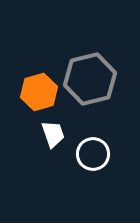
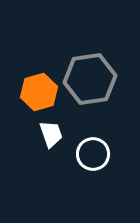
gray hexagon: rotated 6 degrees clockwise
white trapezoid: moved 2 px left
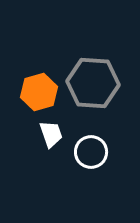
gray hexagon: moved 3 px right, 4 px down; rotated 12 degrees clockwise
white circle: moved 2 px left, 2 px up
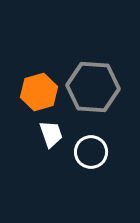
gray hexagon: moved 4 px down
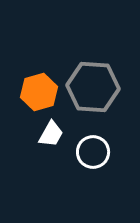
white trapezoid: rotated 48 degrees clockwise
white circle: moved 2 px right
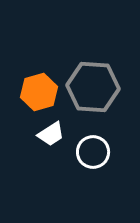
white trapezoid: rotated 28 degrees clockwise
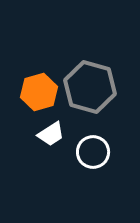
gray hexagon: moved 3 px left; rotated 12 degrees clockwise
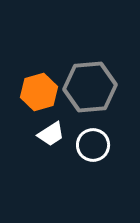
gray hexagon: rotated 21 degrees counterclockwise
white circle: moved 7 px up
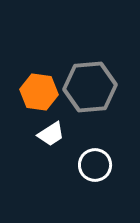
orange hexagon: rotated 24 degrees clockwise
white circle: moved 2 px right, 20 px down
